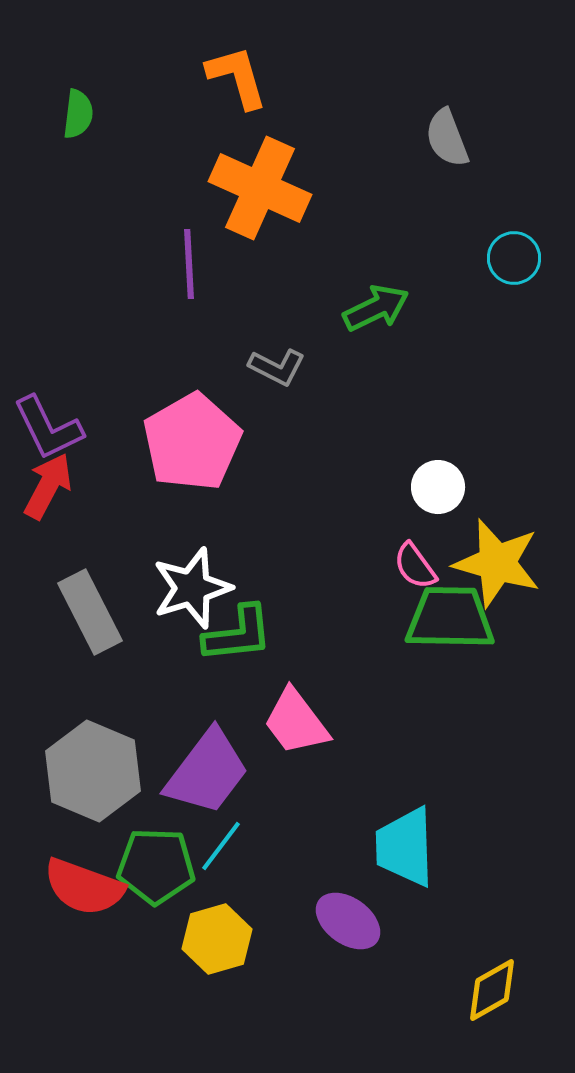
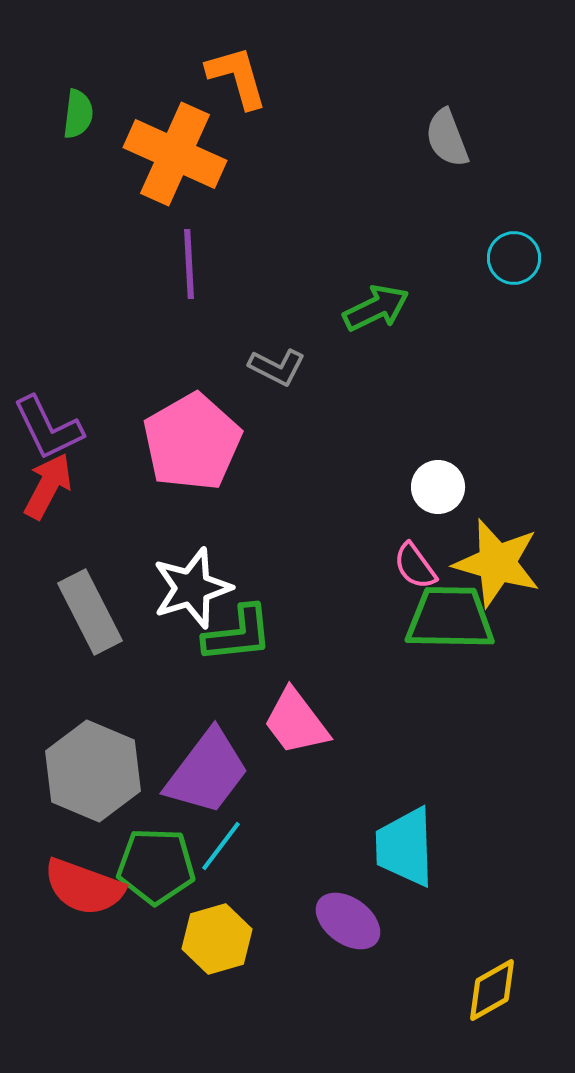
orange cross: moved 85 px left, 34 px up
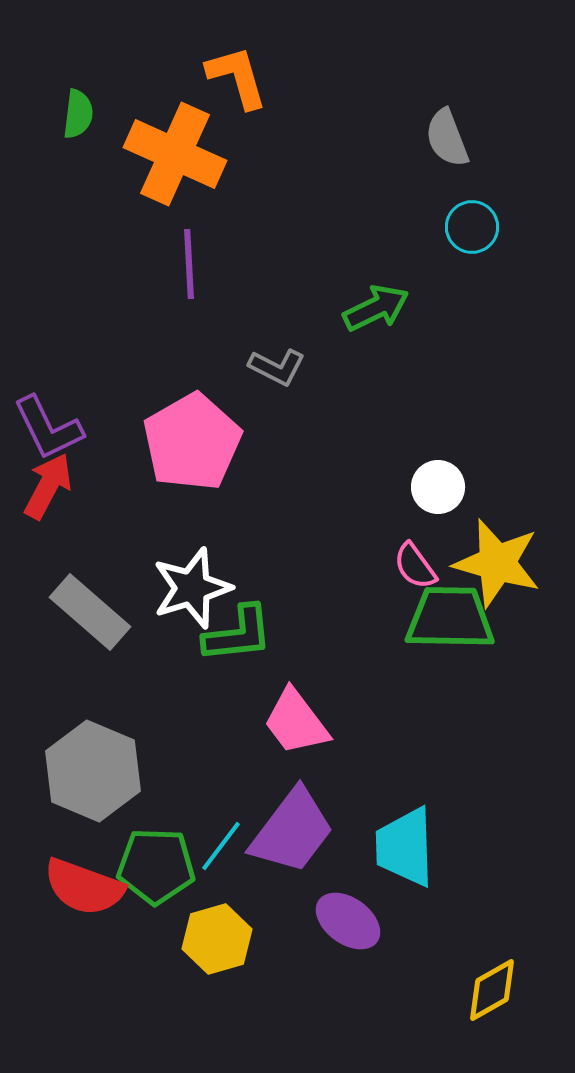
cyan circle: moved 42 px left, 31 px up
gray rectangle: rotated 22 degrees counterclockwise
purple trapezoid: moved 85 px right, 59 px down
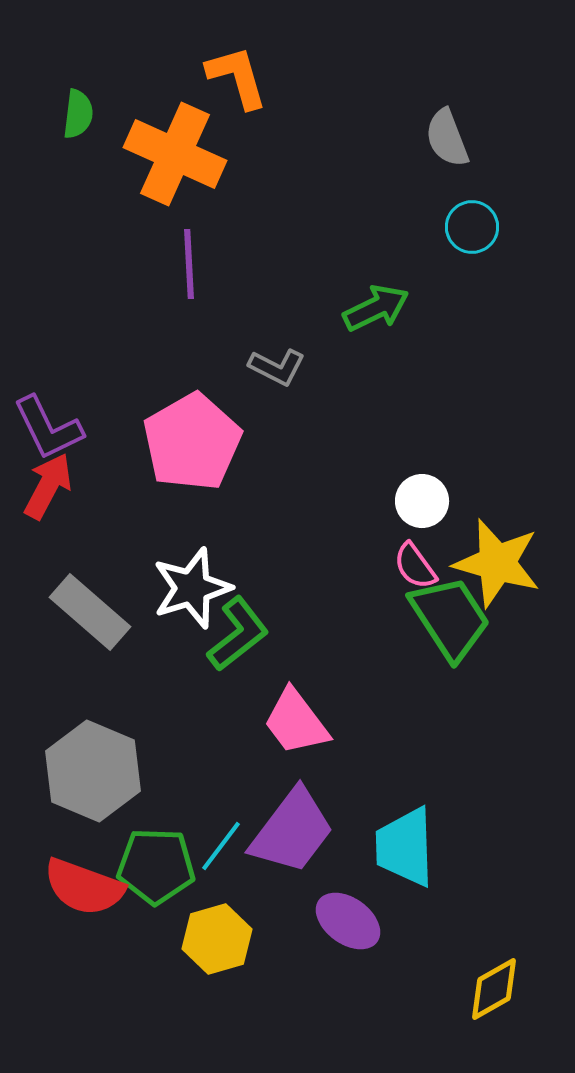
white circle: moved 16 px left, 14 px down
green trapezoid: rotated 56 degrees clockwise
green L-shape: rotated 32 degrees counterclockwise
yellow diamond: moved 2 px right, 1 px up
